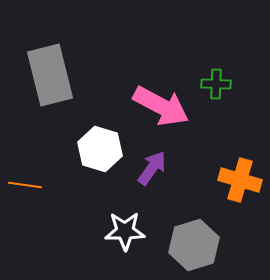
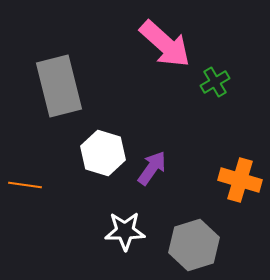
gray rectangle: moved 9 px right, 11 px down
green cross: moved 1 px left, 2 px up; rotated 32 degrees counterclockwise
pink arrow: moved 4 px right, 62 px up; rotated 14 degrees clockwise
white hexagon: moved 3 px right, 4 px down
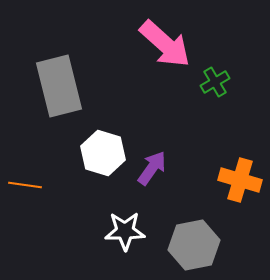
gray hexagon: rotated 6 degrees clockwise
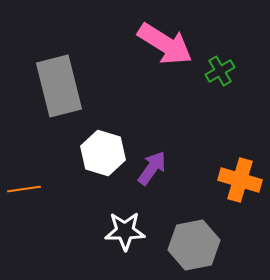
pink arrow: rotated 10 degrees counterclockwise
green cross: moved 5 px right, 11 px up
orange line: moved 1 px left, 4 px down; rotated 16 degrees counterclockwise
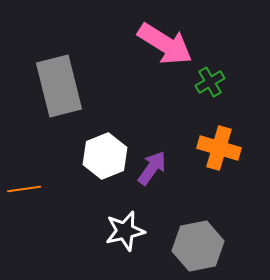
green cross: moved 10 px left, 11 px down
white hexagon: moved 2 px right, 3 px down; rotated 21 degrees clockwise
orange cross: moved 21 px left, 32 px up
white star: rotated 12 degrees counterclockwise
gray hexagon: moved 4 px right, 1 px down
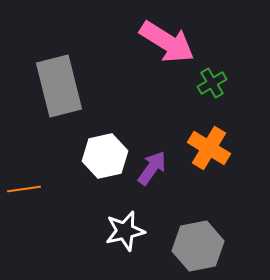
pink arrow: moved 2 px right, 2 px up
green cross: moved 2 px right, 1 px down
orange cross: moved 10 px left; rotated 15 degrees clockwise
white hexagon: rotated 9 degrees clockwise
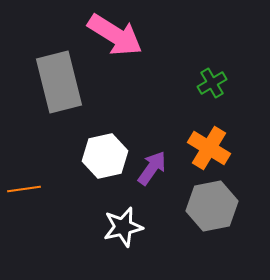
pink arrow: moved 52 px left, 7 px up
gray rectangle: moved 4 px up
white star: moved 2 px left, 4 px up
gray hexagon: moved 14 px right, 40 px up
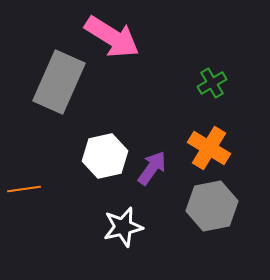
pink arrow: moved 3 px left, 2 px down
gray rectangle: rotated 38 degrees clockwise
